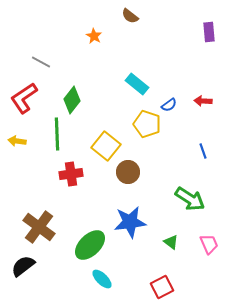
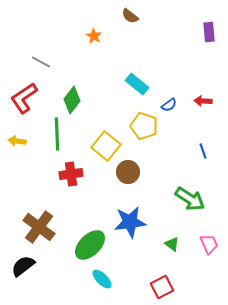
yellow pentagon: moved 3 px left, 2 px down
green triangle: moved 1 px right, 2 px down
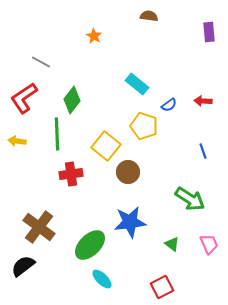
brown semicircle: moved 19 px right; rotated 150 degrees clockwise
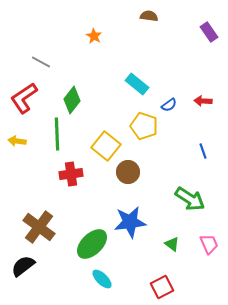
purple rectangle: rotated 30 degrees counterclockwise
green ellipse: moved 2 px right, 1 px up
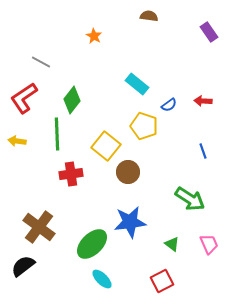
red square: moved 6 px up
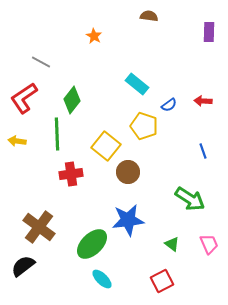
purple rectangle: rotated 36 degrees clockwise
blue star: moved 2 px left, 2 px up
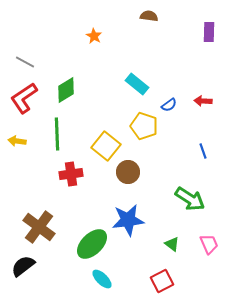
gray line: moved 16 px left
green diamond: moved 6 px left, 10 px up; rotated 20 degrees clockwise
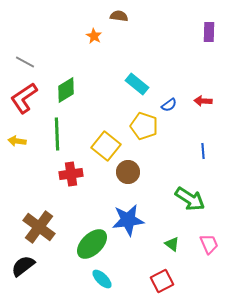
brown semicircle: moved 30 px left
blue line: rotated 14 degrees clockwise
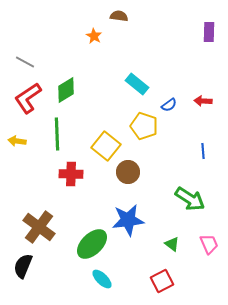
red L-shape: moved 4 px right
red cross: rotated 10 degrees clockwise
black semicircle: rotated 30 degrees counterclockwise
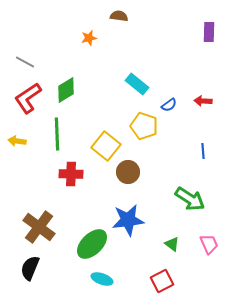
orange star: moved 5 px left, 2 px down; rotated 28 degrees clockwise
black semicircle: moved 7 px right, 2 px down
cyan ellipse: rotated 25 degrees counterclockwise
